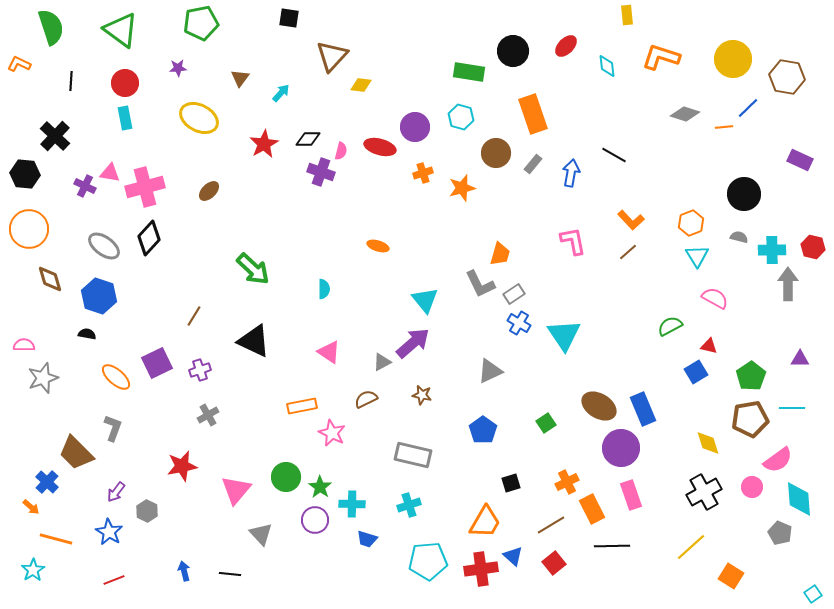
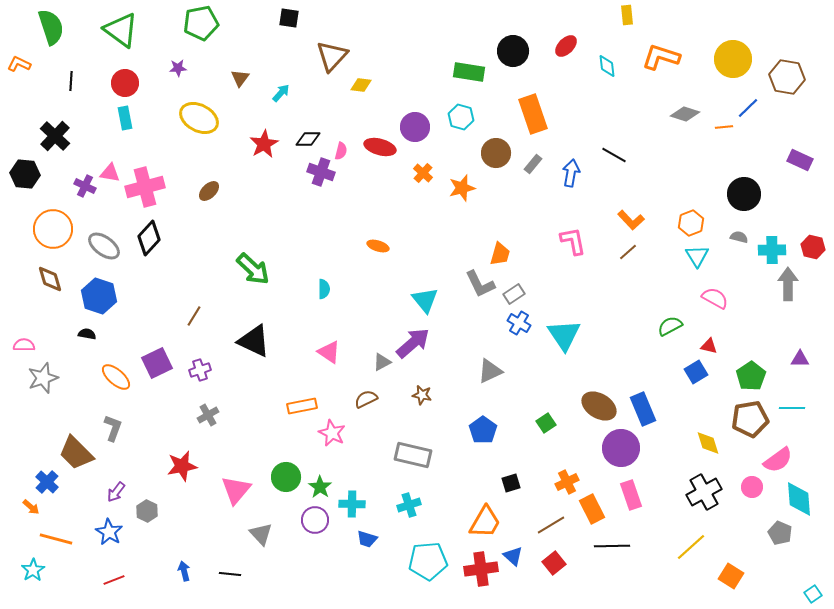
orange cross at (423, 173): rotated 30 degrees counterclockwise
orange circle at (29, 229): moved 24 px right
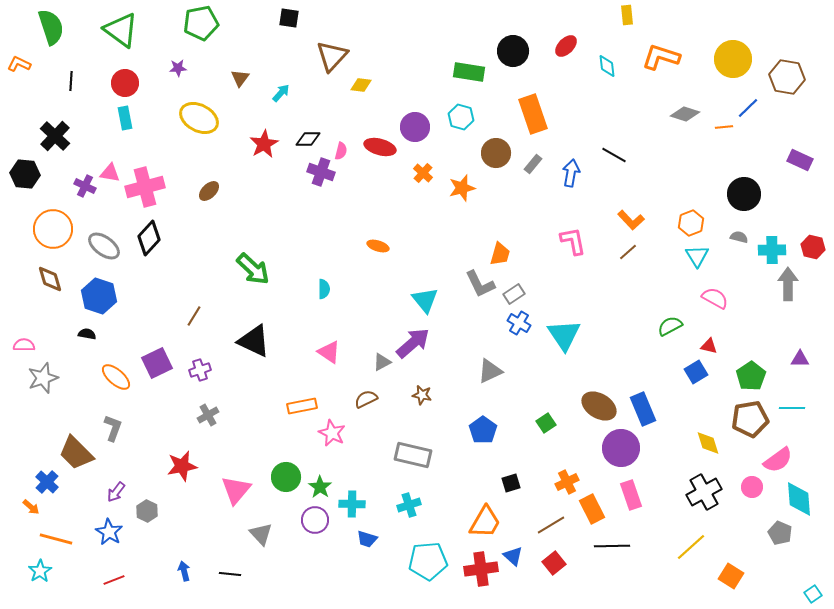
cyan star at (33, 570): moved 7 px right, 1 px down
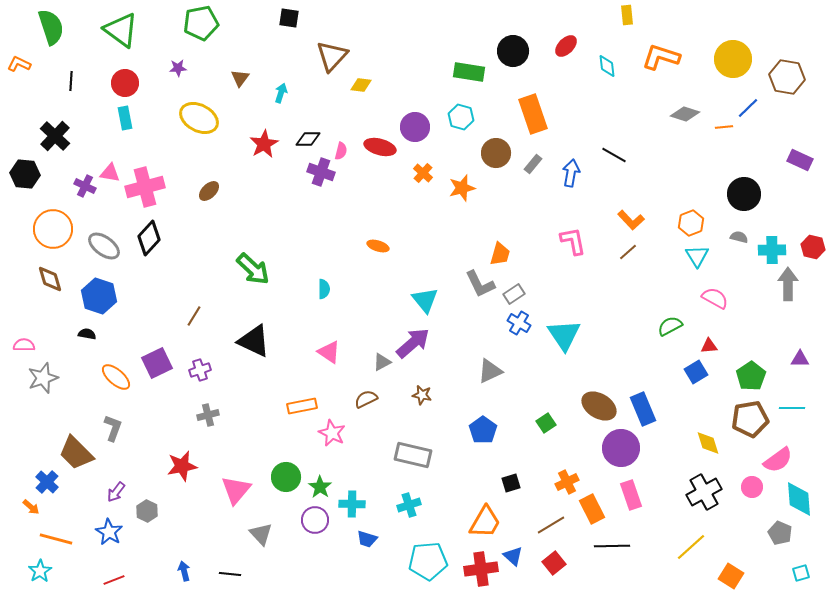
cyan arrow at (281, 93): rotated 24 degrees counterclockwise
red triangle at (709, 346): rotated 18 degrees counterclockwise
gray cross at (208, 415): rotated 15 degrees clockwise
cyan square at (813, 594): moved 12 px left, 21 px up; rotated 18 degrees clockwise
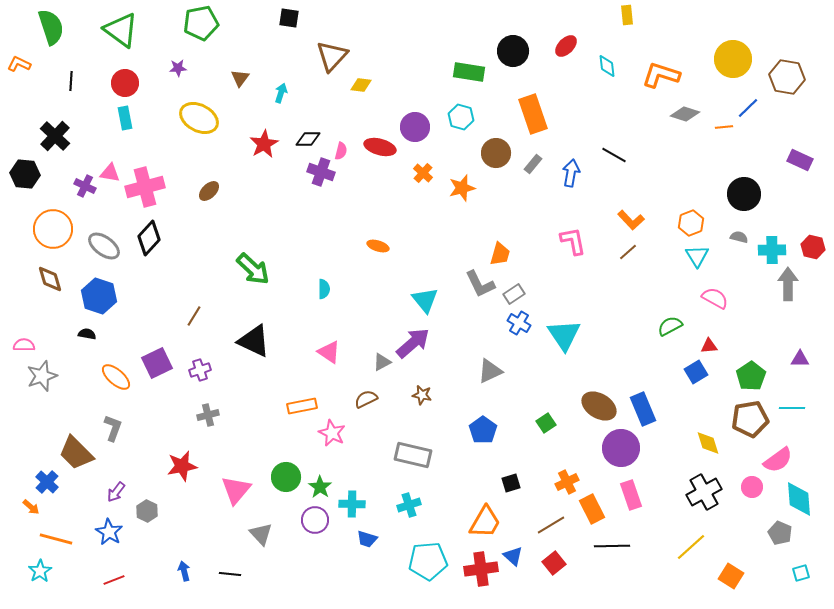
orange L-shape at (661, 57): moved 18 px down
gray star at (43, 378): moved 1 px left, 2 px up
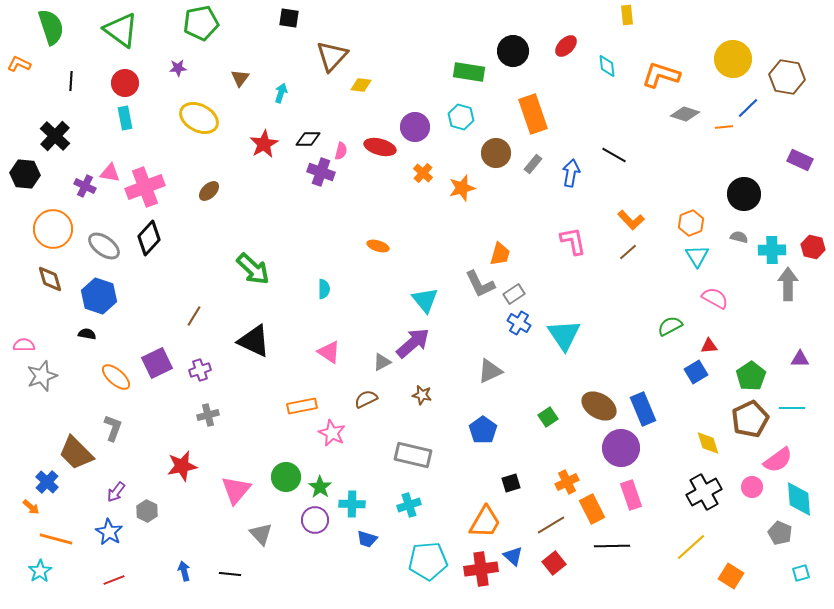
pink cross at (145, 187): rotated 6 degrees counterclockwise
brown pentagon at (750, 419): rotated 15 degrees counterclockwise
green square at (546, 423): moved 2 px right, 6 px up
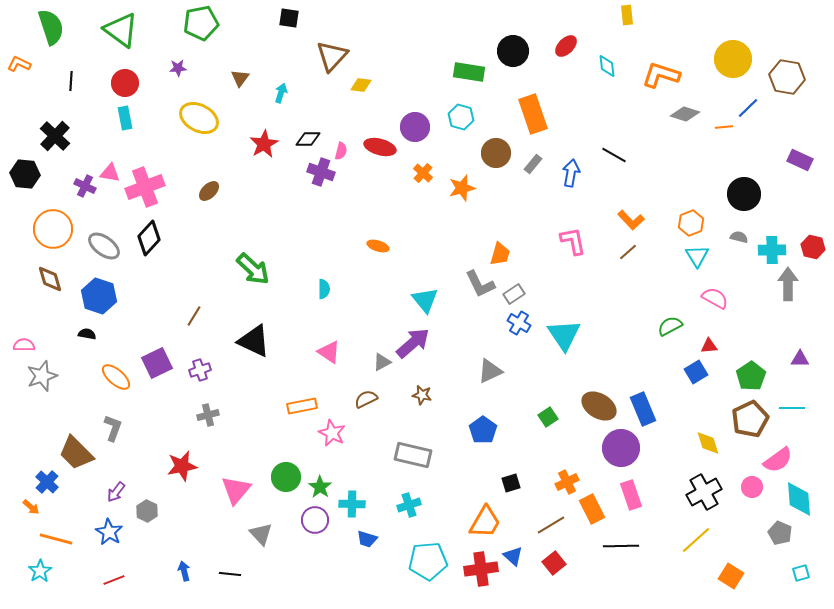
black line at (612, 546): moved 9 px right
yellow line at (691, 547): moved 5 px right, 7 px up
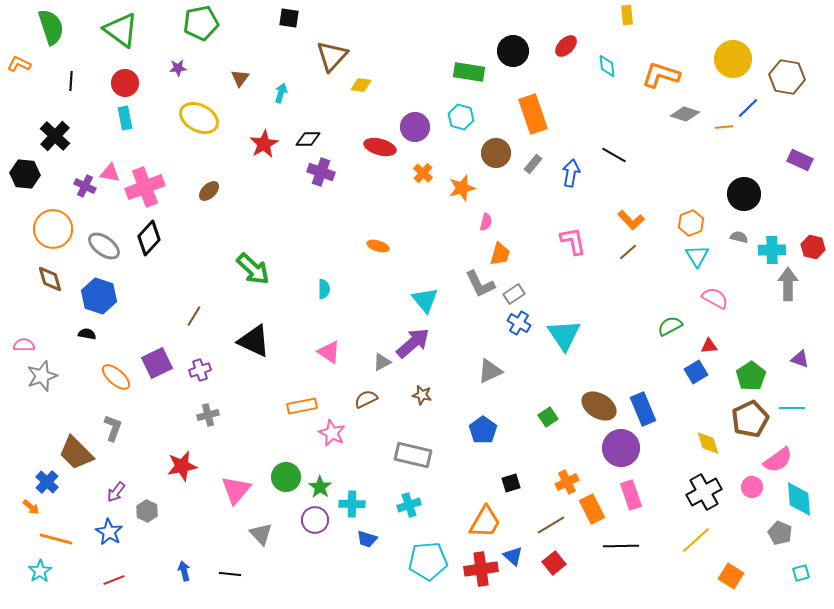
pink semicircle at (341, 151): moved 145 px right, 71 px down
purple triangle at (800, 359): rotated 18 degrees clockwise
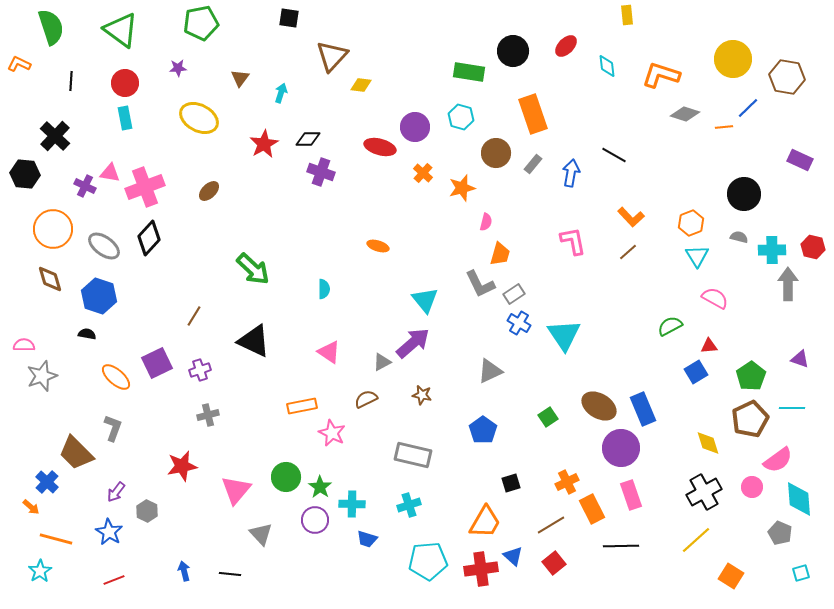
orange L-shape at (631, 220): moved 3 px up
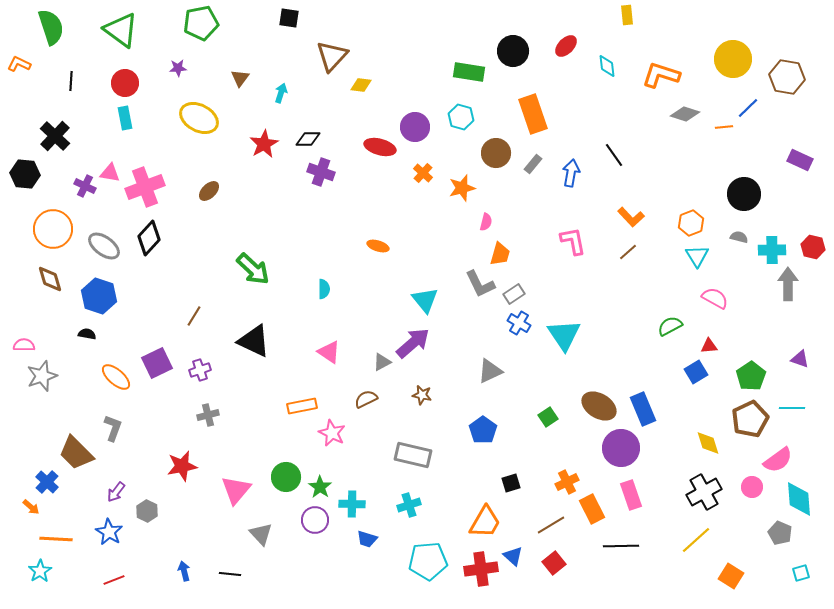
black line at (614, 155): rotated 25 degrees clockwise
orange line at (56, 539): rotated 12 degrees counterclockwise
